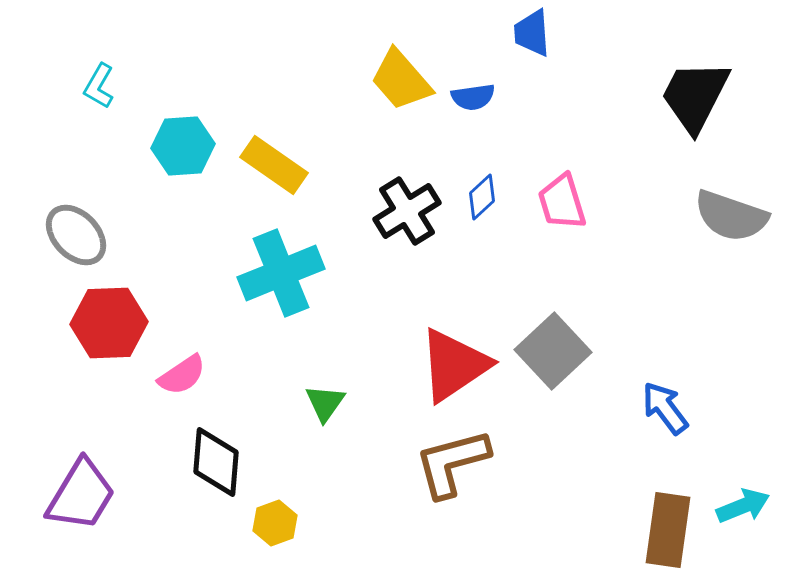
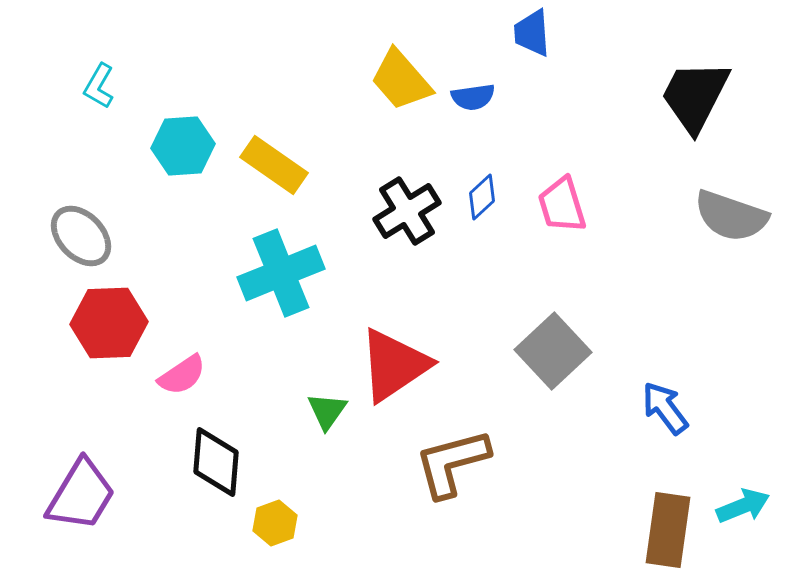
pink trapezoid: moved 3 px down
gray ellipse: moved 5 px right, 1 px down
red triangle: moved 60 px left
green triangle: moved 2 px right, 8 px down
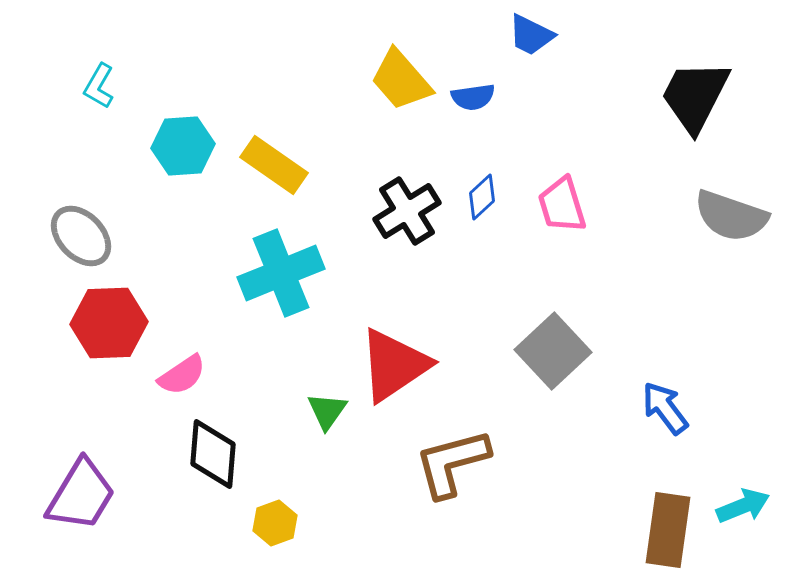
blue trapezoid: moved 1 px left, 2 px down; rotated 60 degrees counterclockwise
black diamond: moved 3 px left, 8 px up
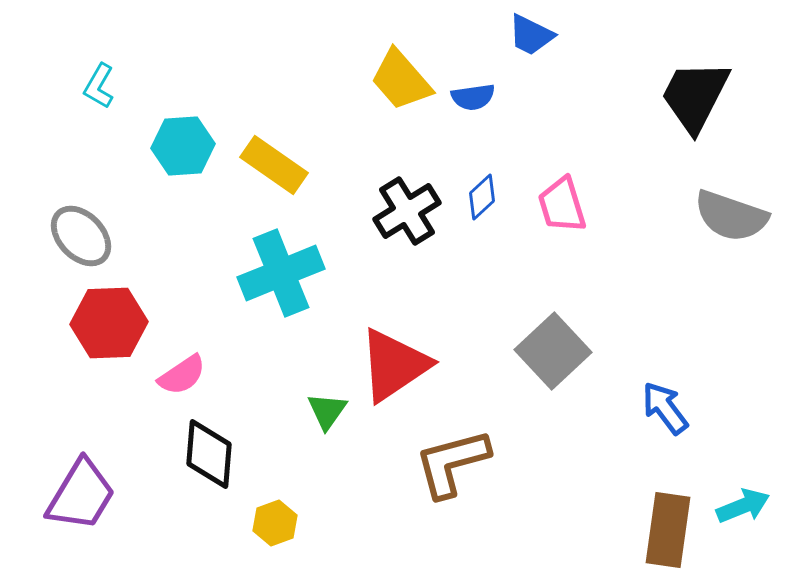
black diamond: moved 4 px left
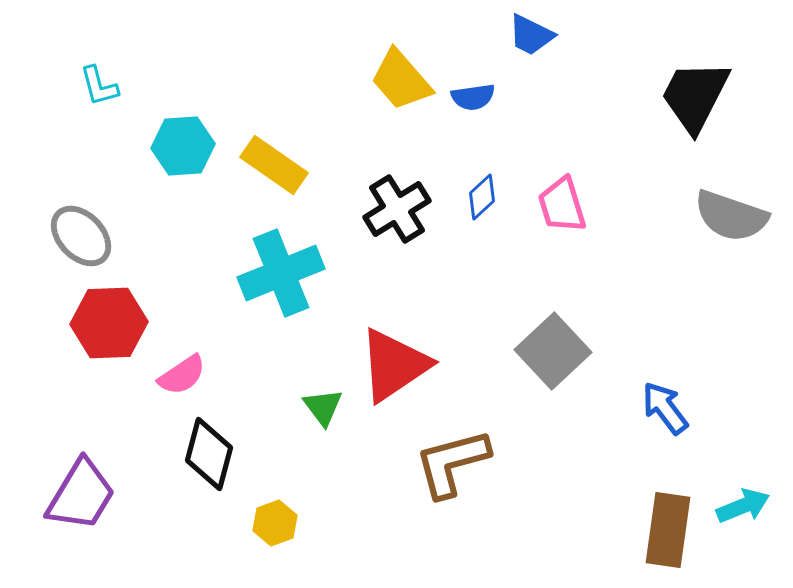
cyan L-shape: rotated 45 degrees counterclockwise
black cross: moved 10 px left, 2 px up
green triangle: moved 4 px left, 4 px up; rotated 12 degrees counterclockwise
black diamond: rotated 10 degrees clockwise
